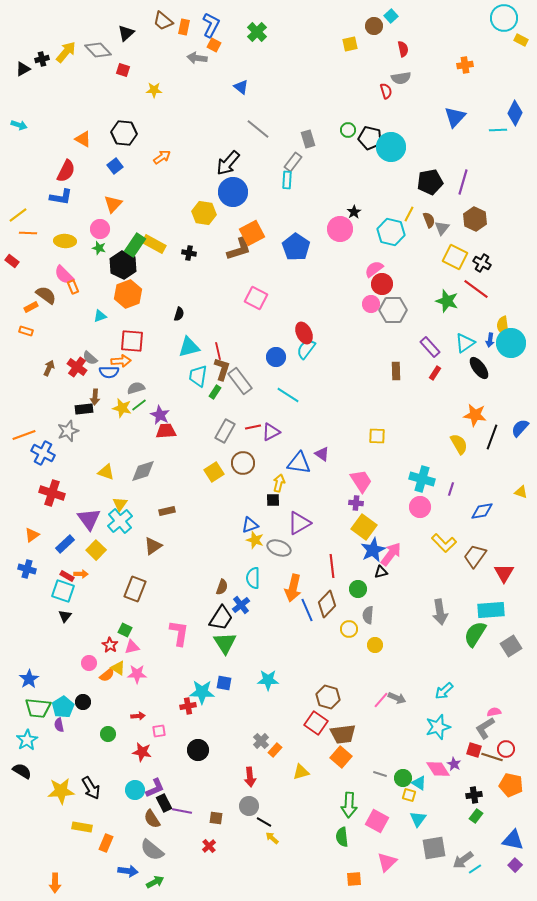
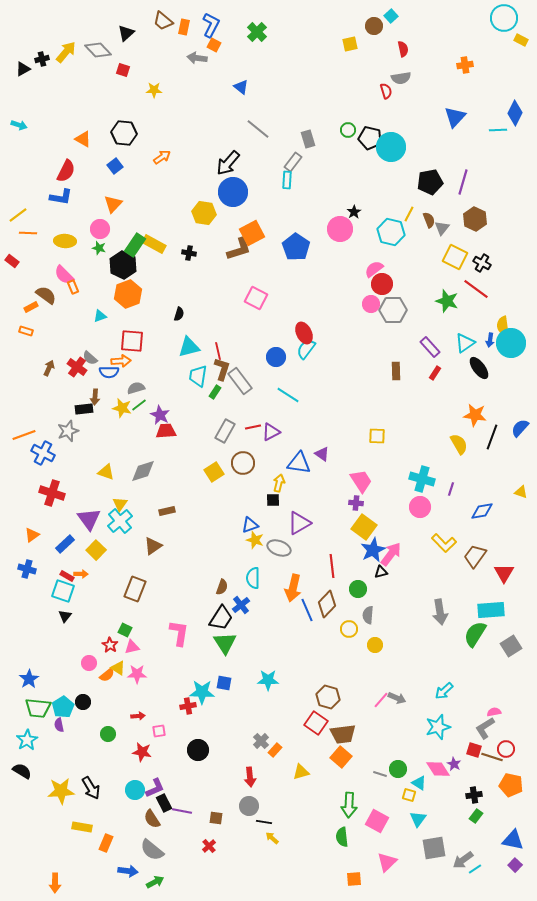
green circle at (403, 778): moved 5 px left, 9 px up
black line at (264, 822): rotated 21 degrees counterclockwise
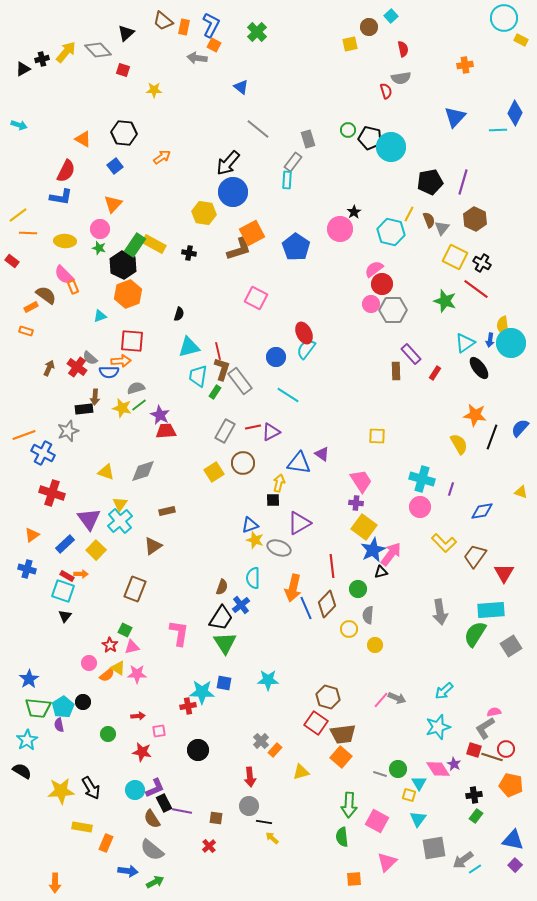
brown circle at (374, 26): moved 5 px left, 1 px down
green star at (447, 301): moved 2 px left
purple rectangle at (430, 347): moved 19 px left, 7 px down
blue line at (307, 610): moved 1 px left, 2 px up
cyan triangle at (419, 783): rotated 28 degrees clockwise
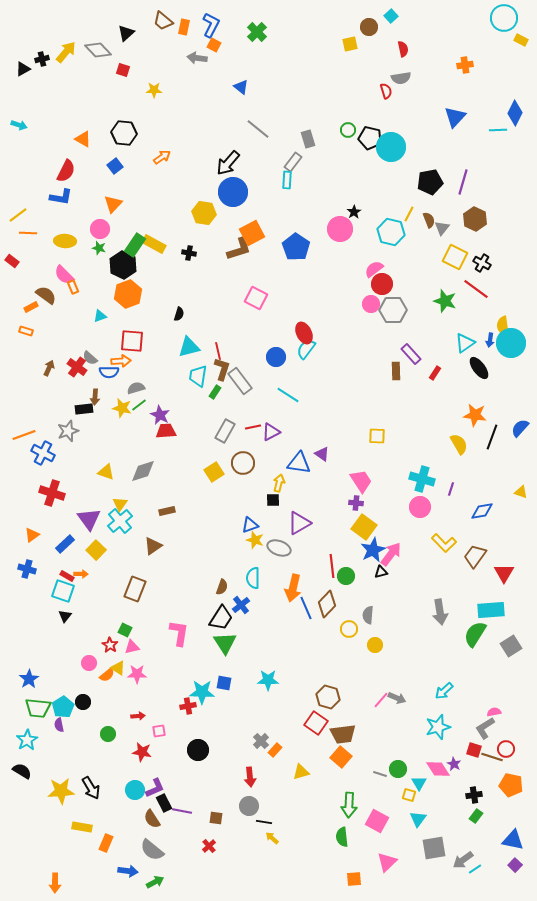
green circle at (358, 589): moved 12 px left, 13 px up
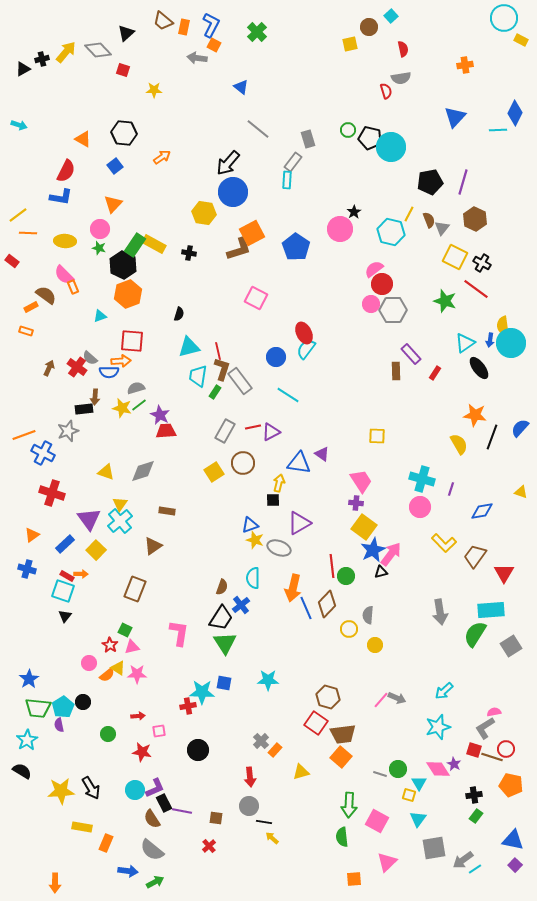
brown rectangle at (167, 511): rotated 21 degrees clockwise
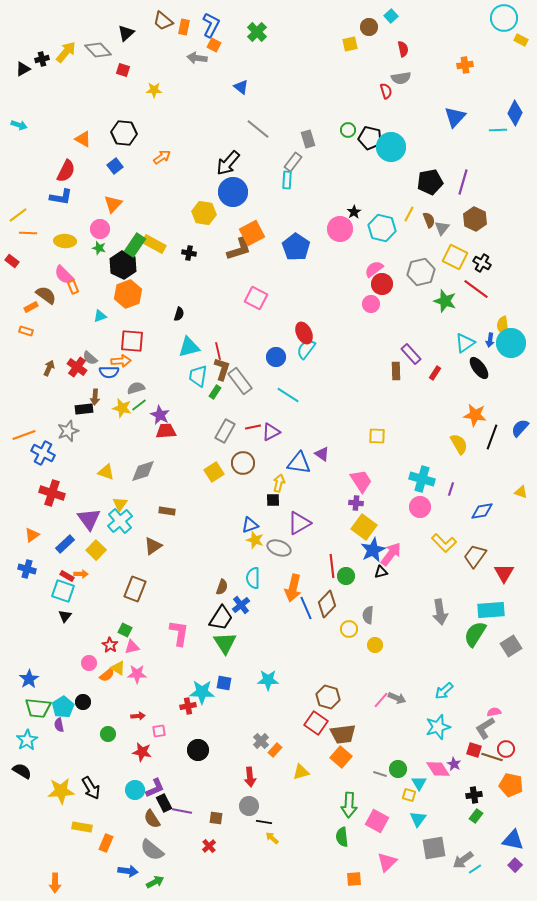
cyan hexagon at (391, 232): moved 9 px left, 4 px up
gray hexagon at (393, 310): moved 28 px right, 38 px up; rotated 12 degrees counterclockwise
